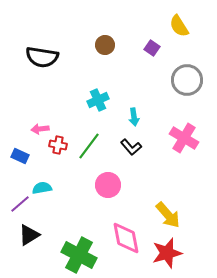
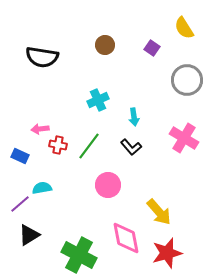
yellow semicircle: moved 5 px right, 2 px down
yellow arrow: moved 9 px left, 3 px up
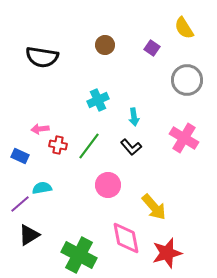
yellow arrow: moved 5 px left, 5 px up
